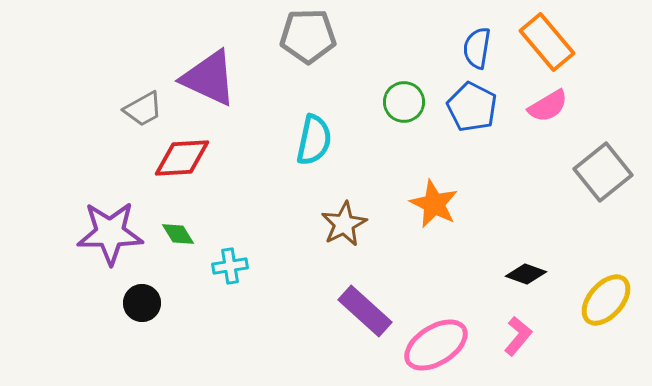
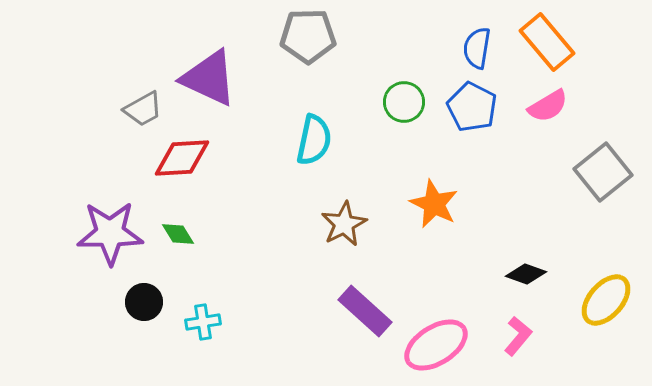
cyan cross: moved 27 px left, 56 px down
black circle: moved 2 px right, 1 px up
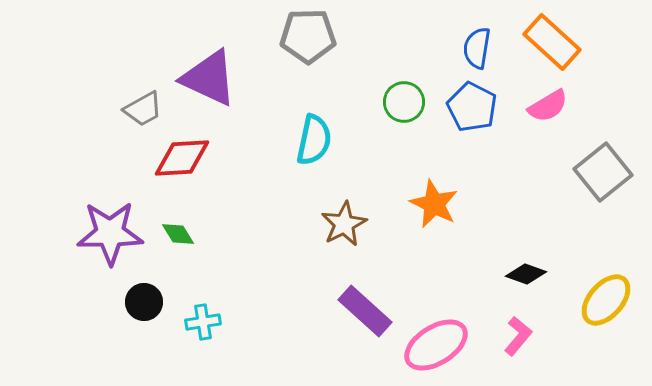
orange rectangle: moved 5 px right; rotated 8 degrees counterclockwise
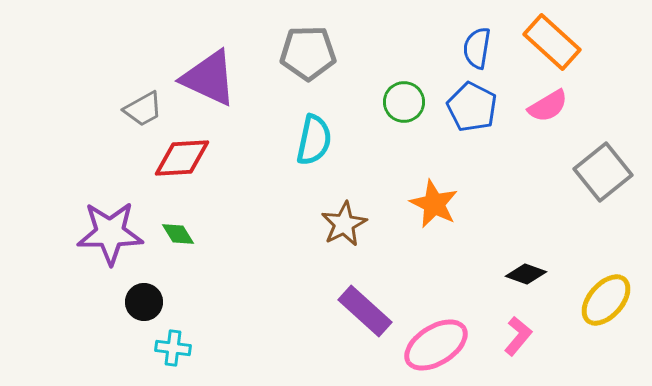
gray pentagon: moved 17 px down
cyan cross: moved 30 px left, 26 px down; rotated 16 degrees clockwise
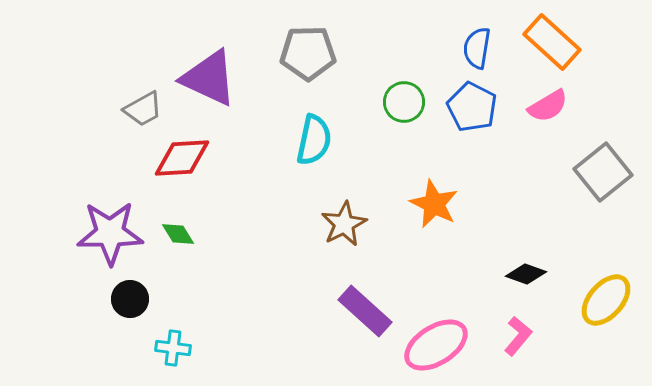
black circle: moved 14 px left, 3 px up
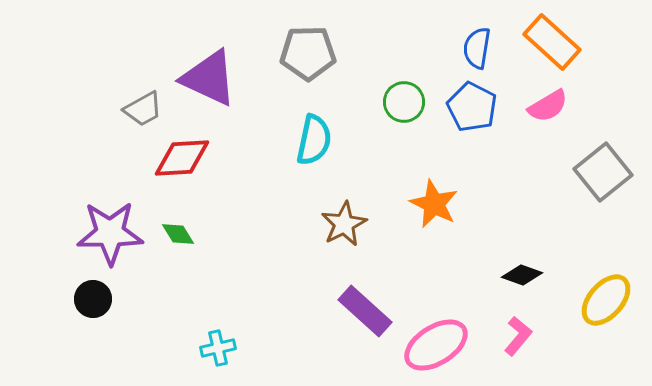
black diamond: moved 4 px left, 1 px down
black circle: moved 37 px left
cyan cross: moved 45 px right; rotated 20 degrees counterclockwise
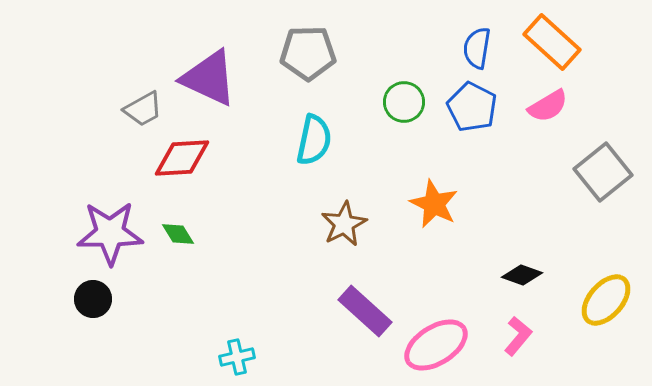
cyan cross: moved 19 px right, 9 px down
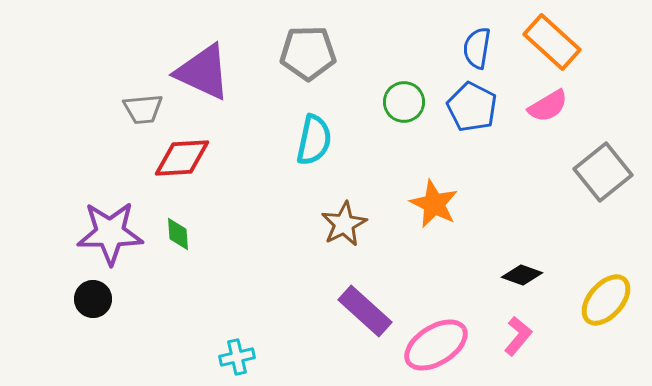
purple triangle: moved 6 px left, 6 px up
gray trapezoid: rotated 24 degrees clockwise
green diamond: rotated 28 degrees clockwise
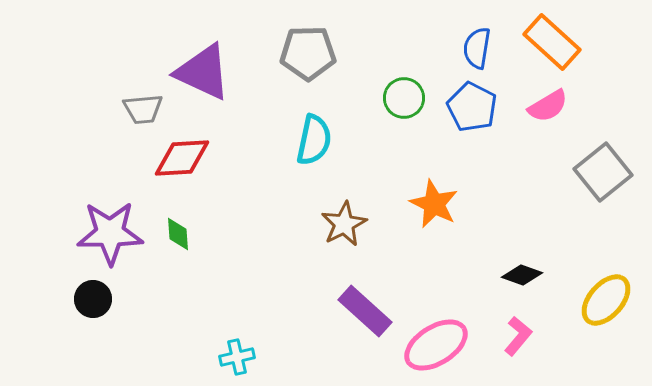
green circle: moved 4 px up
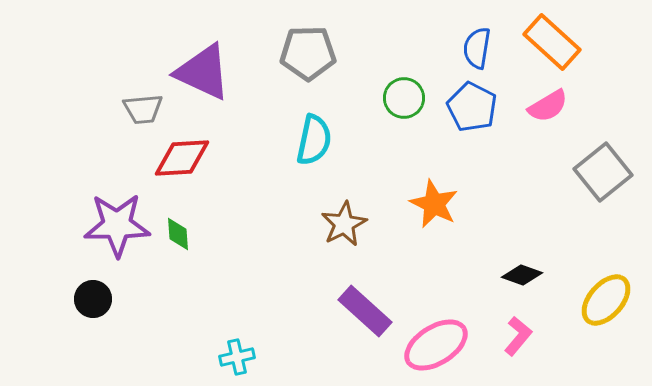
purple star: moved 7 px right, 8 px up
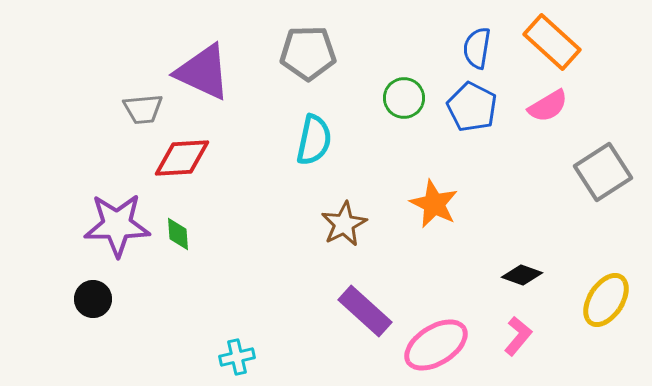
gray square: rotated 6 degrees clockwise
yellow ellipse: rotated 8 degrees counterclockwise
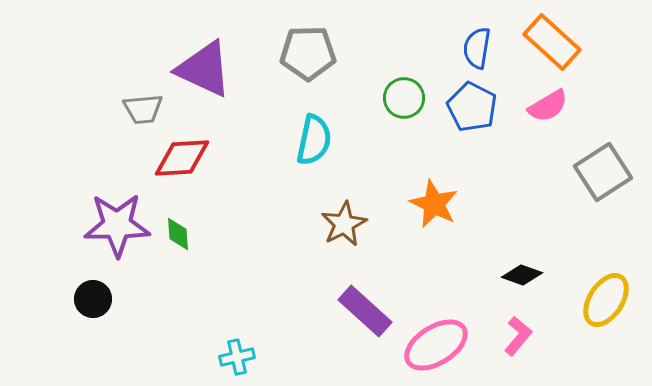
purple triangle: moved 1 px right, 3 px up
